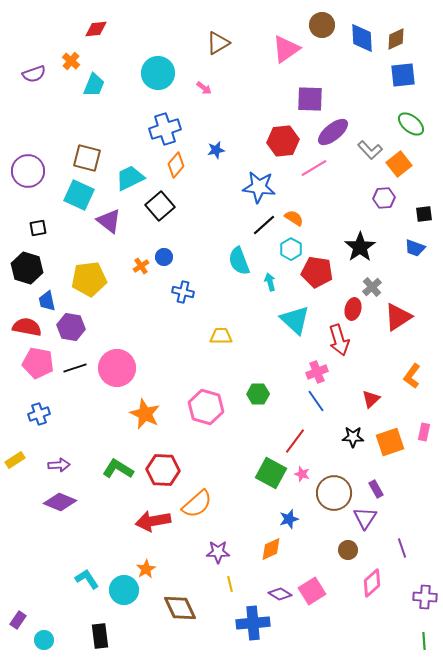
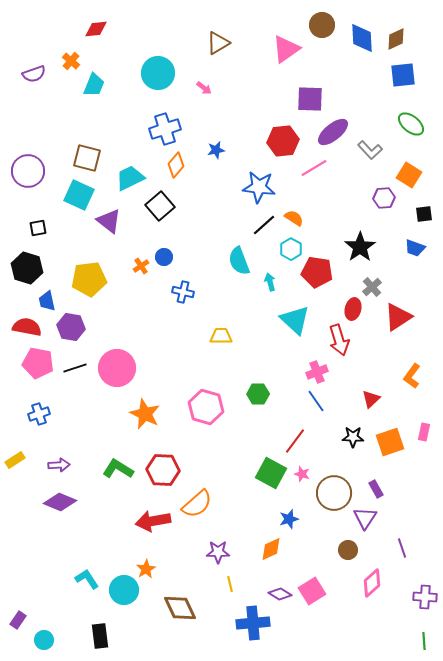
orange square at (399, 164): moved 10 px right, 11 px down; rotated 20 degrees counterclockwise
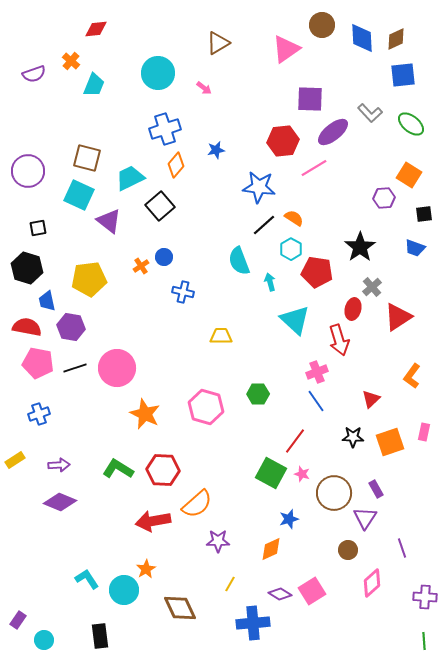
gray L-shape at (370, 150): moved 37 px up
purple star at (218, 552): moved 11 px up
yellow line at (230, 584): rotated 42 degrees clockwise
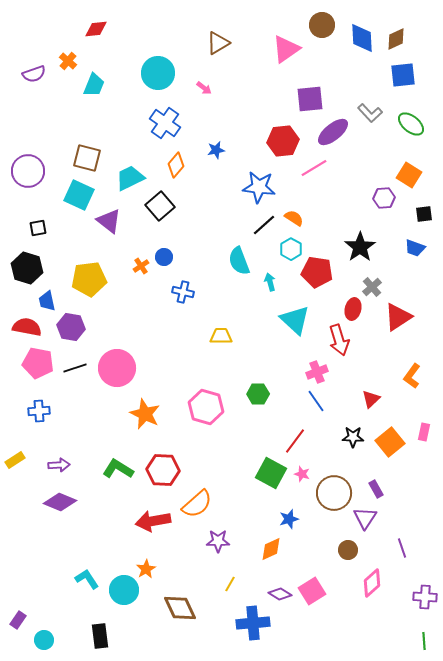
orange cross at (71, 61): moved 3 px left
purple square at (310, 99): rotated 8 degrees counterclockwise
blue cross at (165, 129): moved 6 px up; rotated 36 degrees counterclockwise
blue cross at (39, 414): moved 3 px up; rotated 15 degrees clockwise
orange square at (390, 442): rotated 20 degrees counterclockwise
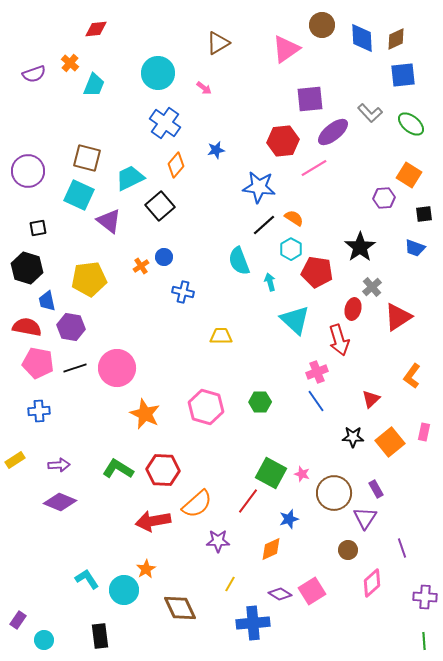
orange cross at (68, 61): moved 2 px right, 2 px down
green hexagon at (258, 394): moved 2 px right, 8 px down
red line at (295, 441): moved 47 px left, 60 px down
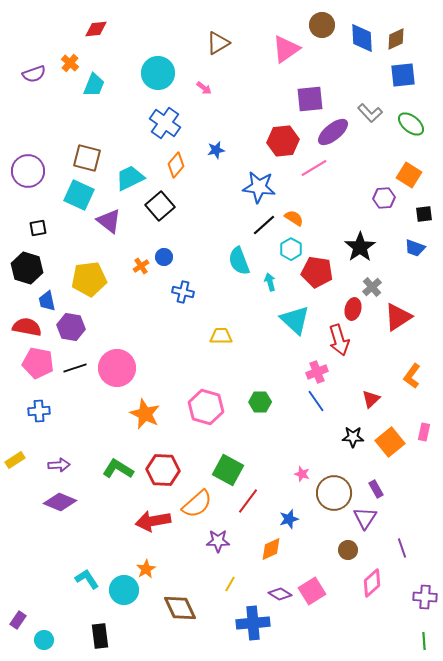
green square at (271, 473): moved 43 px left, 3 px up
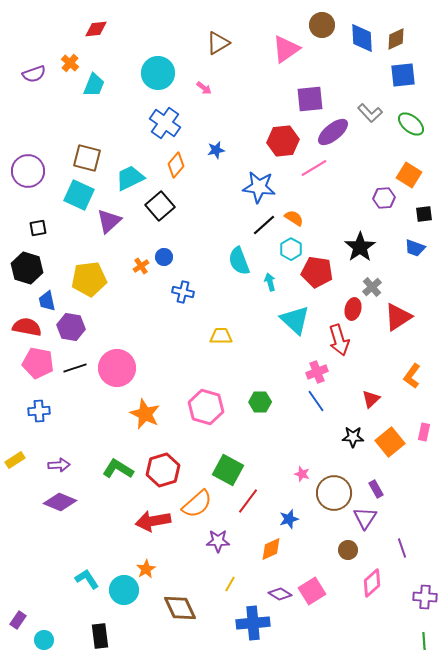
purple triangle at (109, 221): rotated 40 degrees clockwise
red hexagon at (163, 470): rotated 20 degrees counterclockwise
